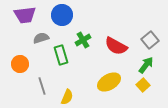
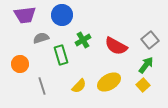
yellow semicircle: moved 12 px right, 11 px up; rotated 21 degrees clockwise
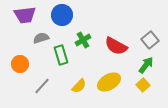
gray line: rotated 60 degrees clockwise
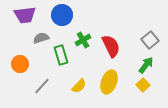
red semicircle: moved 5 px left; rotated 145 degrees counterclockwise
yellow ellipse: rotated 40 degrees counterclockwise
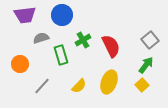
yellow square: moved 1 px left
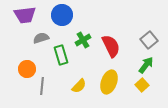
gray square: moved 1 px left
orange circle: moved 7 px right, 5 px down
gray line: rotated 36 degrees counterclockwise
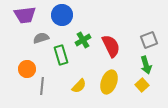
gray square: rotated 18 degrees clockwise
green arrow: rotated 126 degrees clockwise
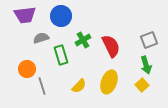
blue circle: moved 1 px left, 1 px down
gray line: rotated 24 degrees counterclockwise
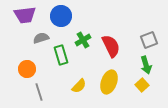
gray line: moved 3 px left, 6 px down
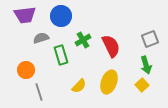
gray square: moved 1 px right, 1 px up
orange circle: moved 1 px left, 1 px down
